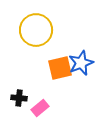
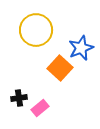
blue star: moved 15 px up
orange square: rotated 35 degrees counterclockwise
black cross: rotated 14 degrees counterclockwise
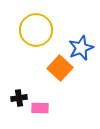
pink rectangle: rotated 42 degrees clockwise
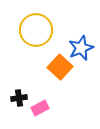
orange square: moved 1 px up
pink rectangle: rotated 30 degrees counterclockwise
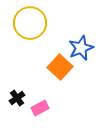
yellow circle: moved 6 px left, 7 px up
black cross: moved 2 px left; rotated 28 degrees counterclockwise
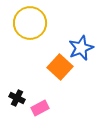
black cross: rotated 28 degrees counterclockwise
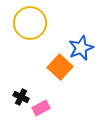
black cross: moved 4 px right, 1 px up
pink rectangle: moved 1 px right
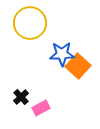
blue star: moved 19 px left, 6 px down; rotated 20 degrees clockwise
orange square: moved 18 px right, 1 px up
black cross: rotated 21 degrees clockwise
